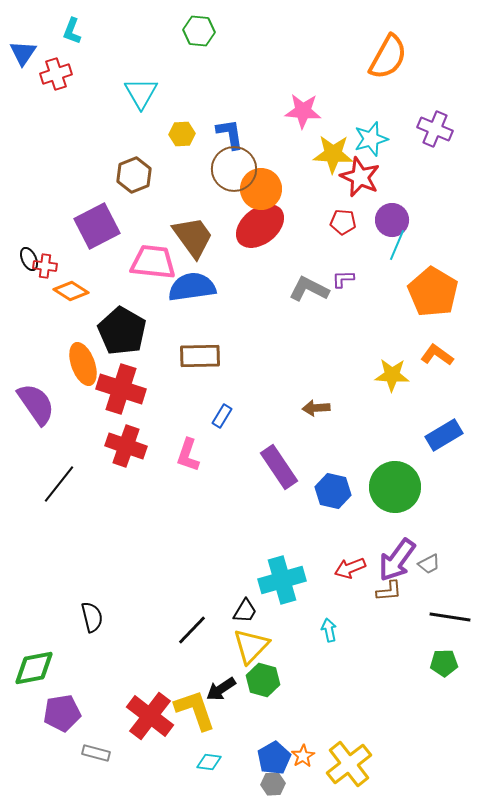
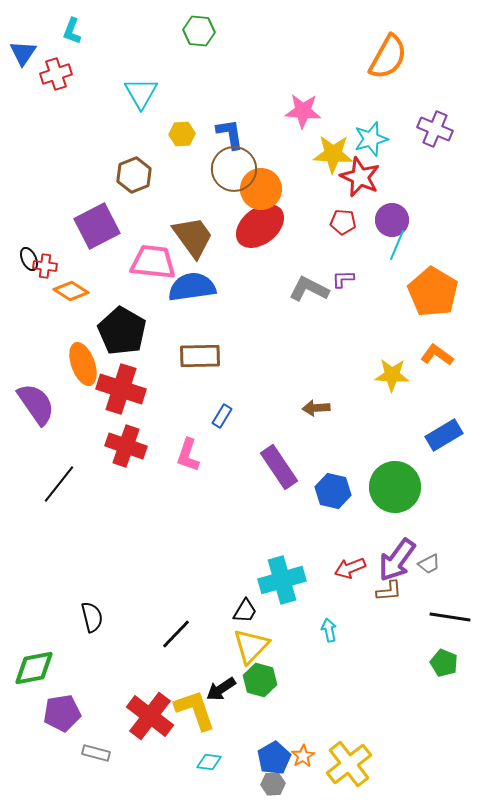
black line at (192, 630): moved 16 px left, 4 px down
green pentagon at (444, 663): rotated 24 degrees clockwise
green hexagon at (263, 680): moved 3 px left
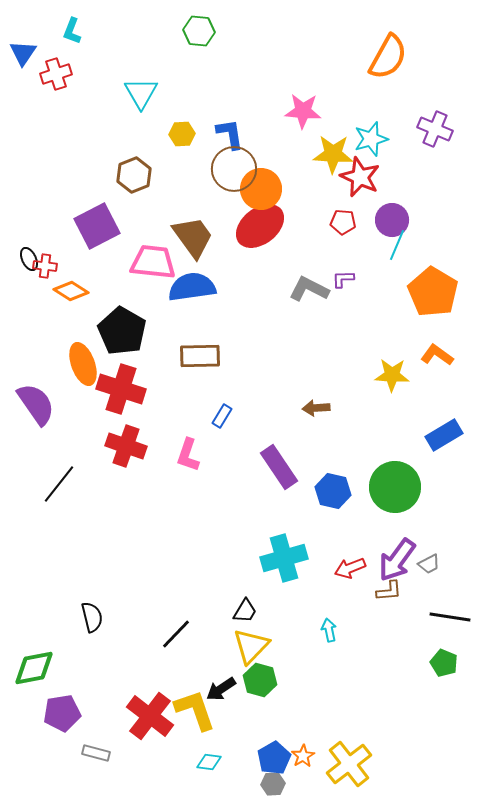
cyan cross at (282, 580): moved 2 px right, 22 px up
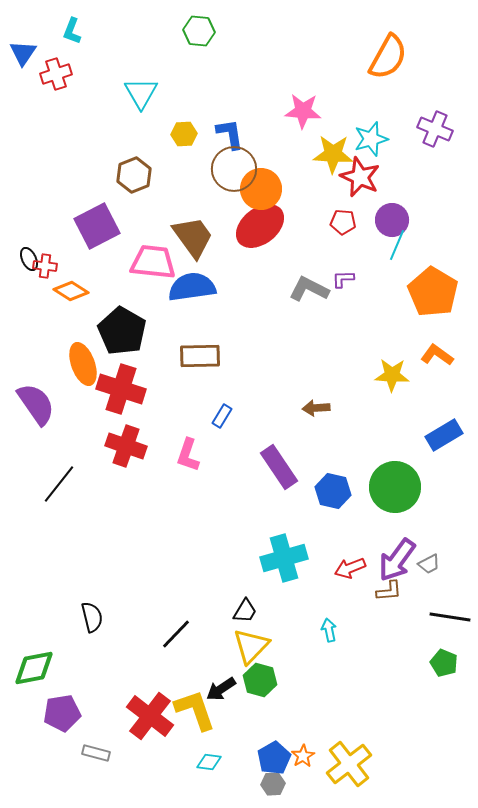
yellow hexagon at (182, 134): moved 2 px right
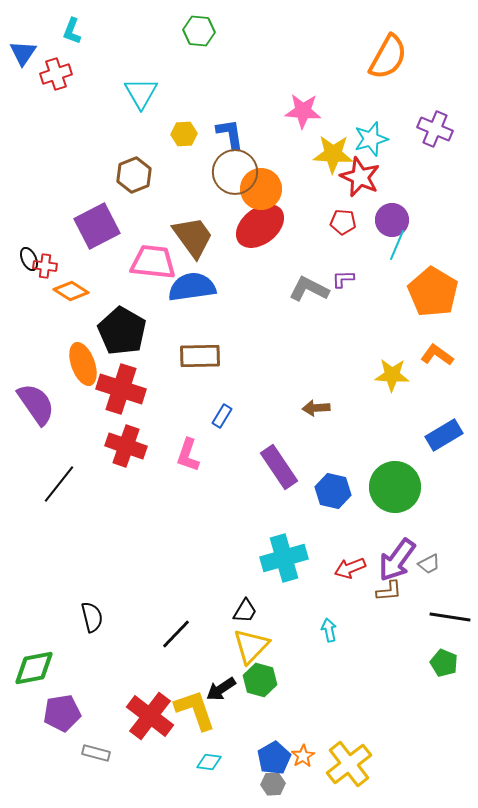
brown circle at (234, 169): moved 1 px right, 3 px down
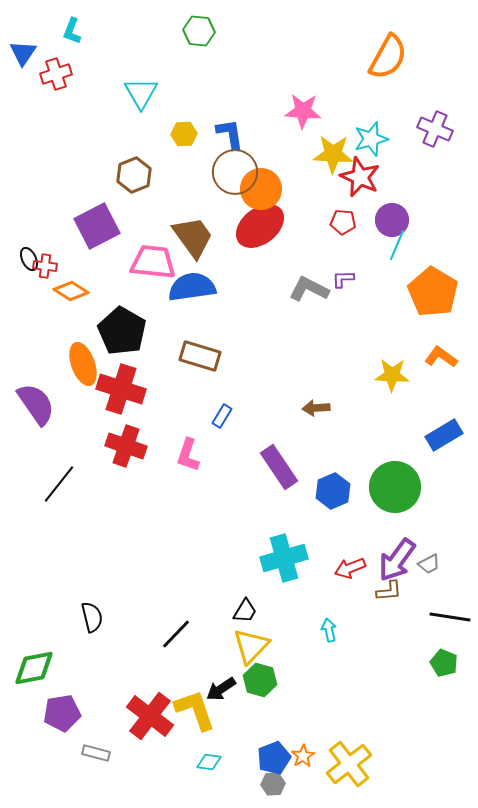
orange L-shape at (437, 355): moved 4 px right, 2 px down
brown rectangle at (200, 356): rotated 18 degrees clockwise
blue hexagon at (333, 491): rotated 24 degrees clockwise
blue pentagon at (274, 758): rotated 8 degrees clockwise
